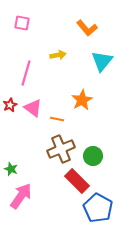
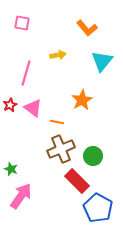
orange line: moved 3 px down
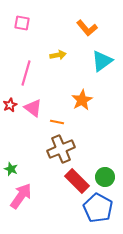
cyan triangle: rotated 15 degrees clockwise
green circle: moved 12 px right, 21 px down
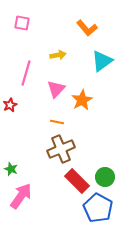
pink triangle: moved 23 px right, 19 px up; rotated 36 degrees clockwise
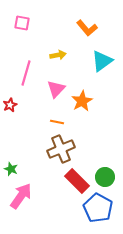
orange star: moved 1 px down
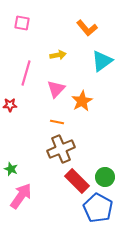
red star: rotated 24 degrees clockwise
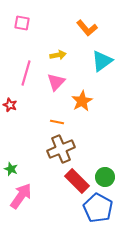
pink triangle: moved 7 px up
red star: rotated 24 degrees clockwise
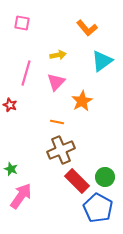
brown cross: moved 1 px down
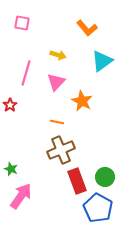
yellow arrow: rotated 28 degrees clockwise
orange star: rotated 15 degrees counterclockwise
red star: rotated 16 degrees clockwise
red rectangle: rotated 25 degrees clockwise
